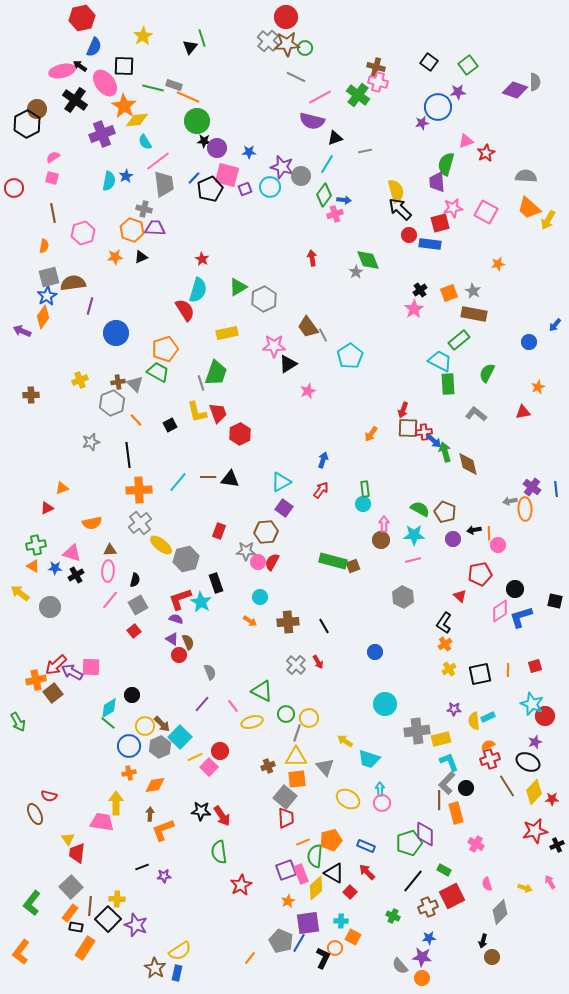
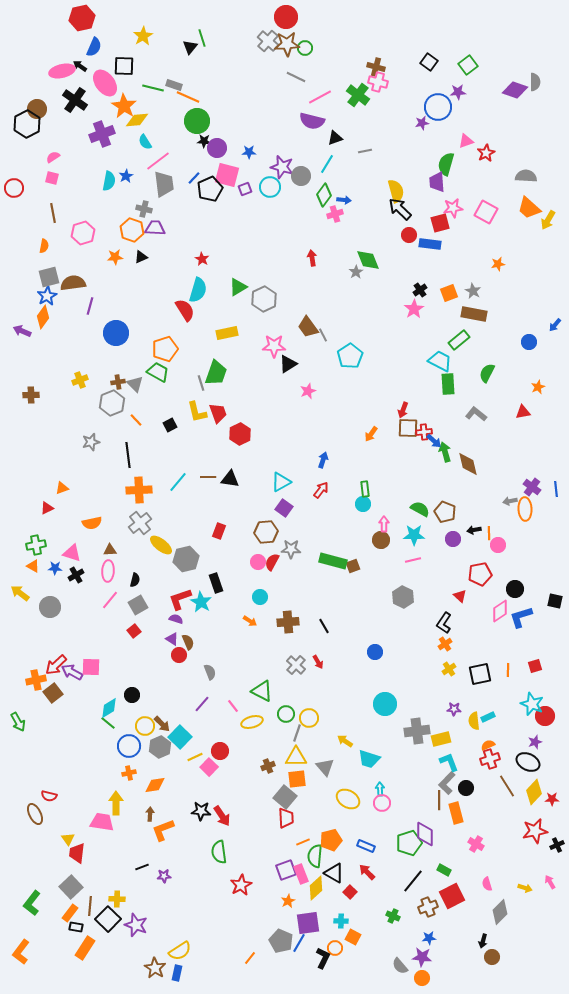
gray star at (246, 551): moved 45 px right, 2 px up
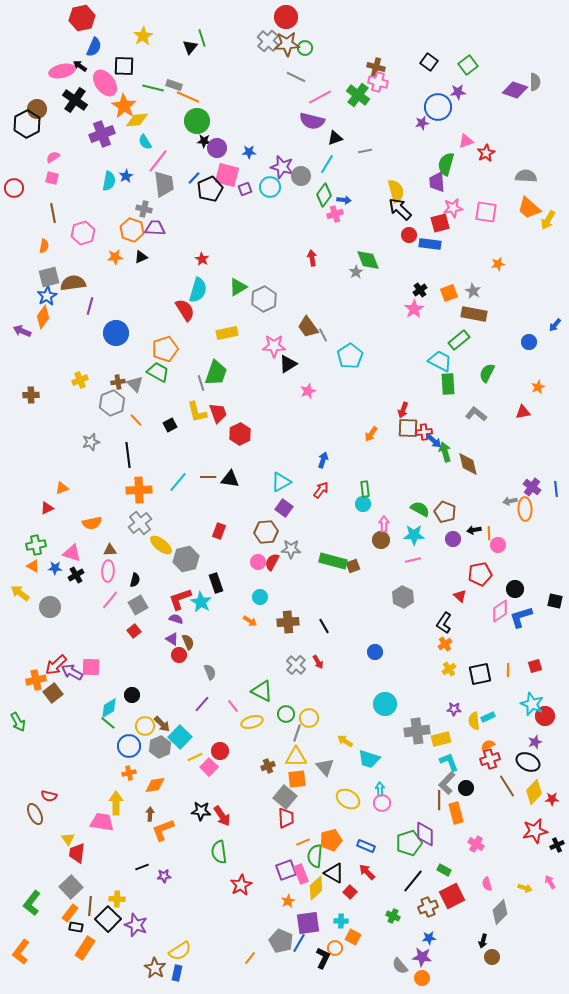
pink line at (158, 161): rotated 15 degrees counterclockwise
pink square at (486, 212): rotated 20 degrees counterclockwise
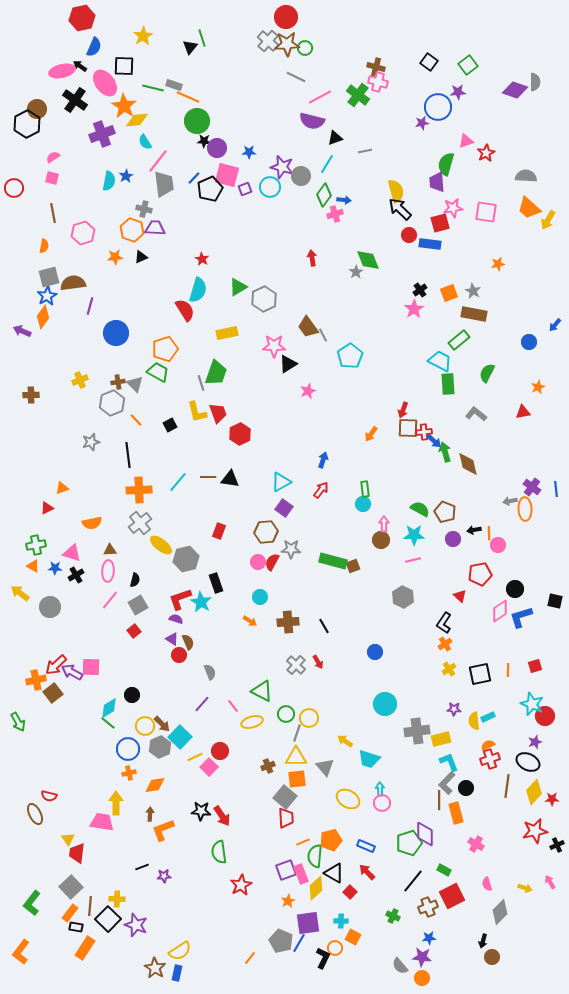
blue circle at (129, 746): moved 1 px left, 3 px down
brown line at (507, 786): rotated 40 degrees clockwise
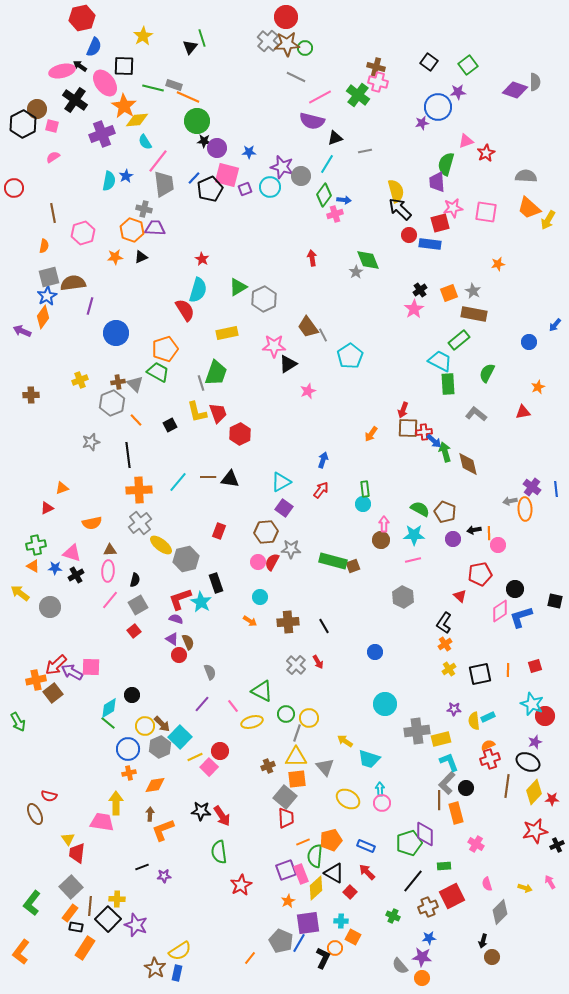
black hexagon at (27, 124): moved 4 px left
pink square at (52, 178): moved 52 px up
green rectangle at (444, 870): moved 4 px up; rotated 32 degrees counterclockwise
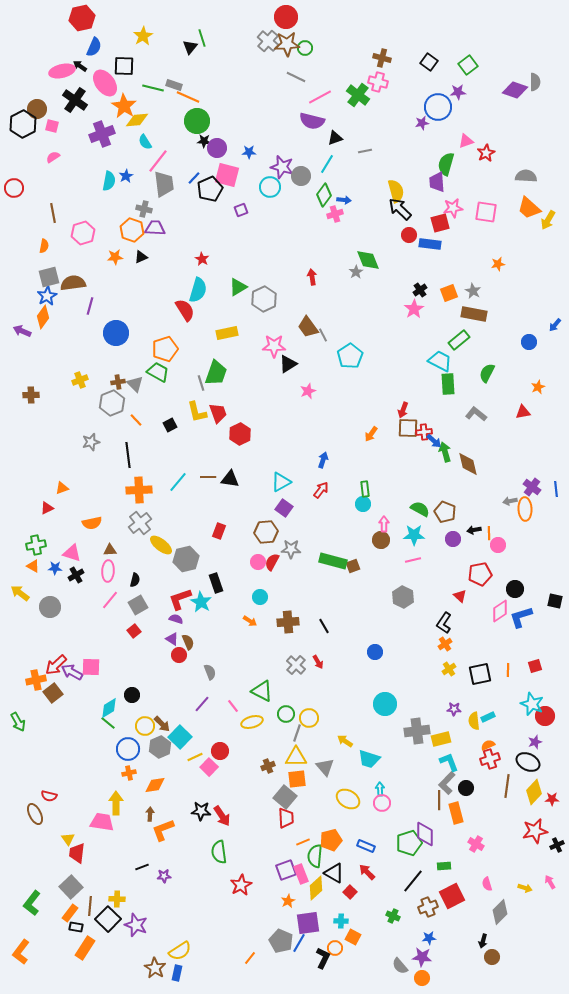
brown cross at (376, 67): moved 6 px right, 9 px up
purple square at (245, 189): moved 4 px left, 21 px down
red arrow at (312, 258): moved 19 px down
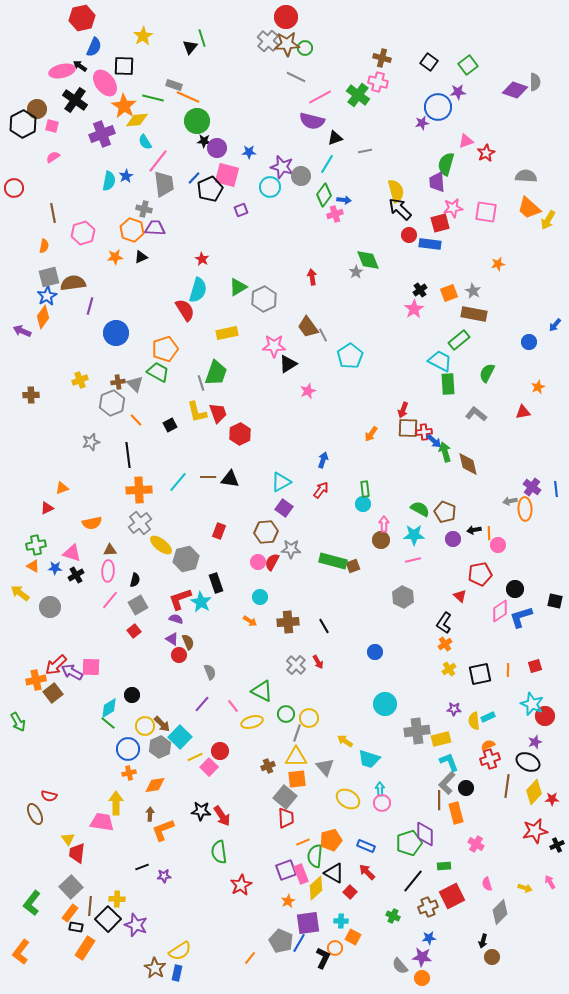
green line at (153, 88): moved 10 px down
